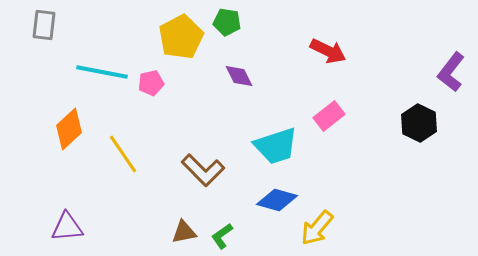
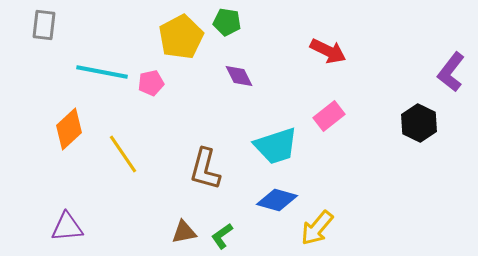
brown L-shape: moved 2 px right, 1 px up; rotated 60 degrees clockwise
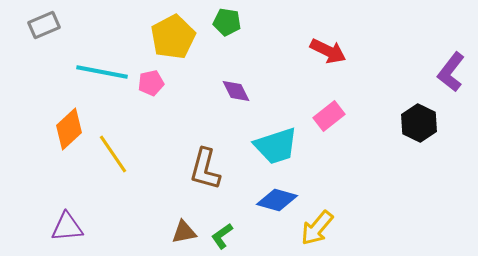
gray rectangle: rotated 60 degrees clockwise
yellow pentagon: moved 8 px left
purple diamond: moved 3 px left, 15 px down
yellow line: moved 10 px left
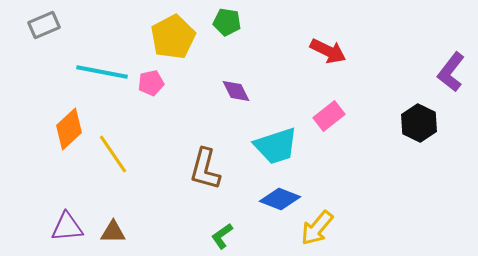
blue diamond: moved 3 px right, 1 px up; rotated 6 degrees clockwise
brown triangle: moved 71 px left; rotated 12 degrees clockwise
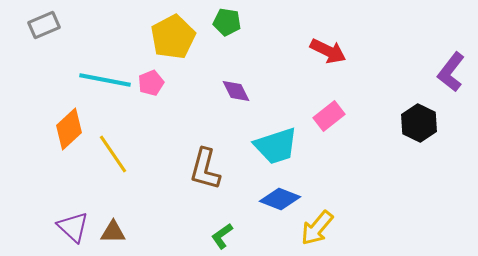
cyan line: moved 3 px right, 8 px down
pink pentagon: rotated 10 degrees counterclockwise
purple triangle: moved 6 px right; rotated 48 degrees clockwise
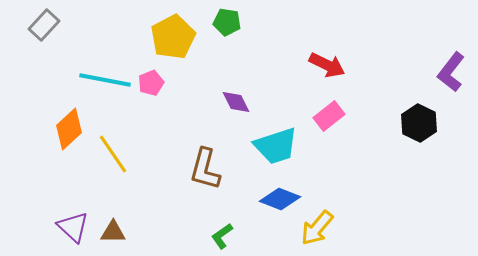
gray rectangle: rotated 24 degrees counterclockwise
red arrow: moved 1 px left, 14 px down
purple diamond: moved 11 px down
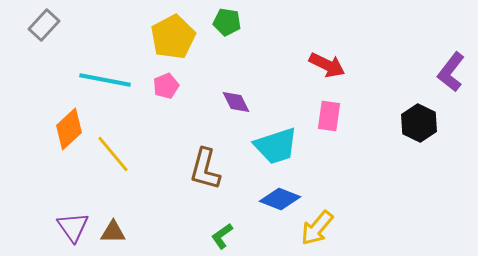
pink pentagon: moved 15 px right, 3 px down
pink rectangle: rotated 44 degrees counterclockwise
yellow line: rotated 6 degrees counterclockwise
purple triangle: rotated 12 degrees clockwise
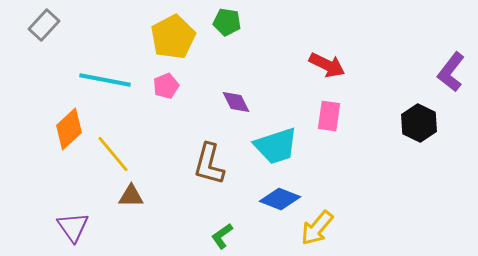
brown L-shape: moved 4 px right, 5 px up
brown triangle: moved 18 px right, 36 px up
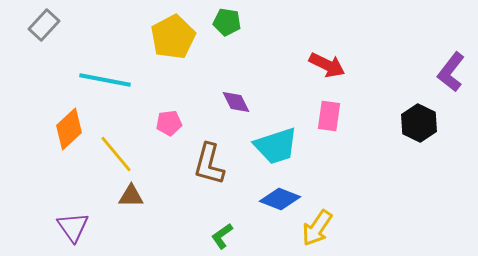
pink pentagon: moved 3 px right, 37 px down; rotated 15 degrees clockwise
yellow line: moved 3 px right
yellow arrow: rotated 6 degrees counterclockwise
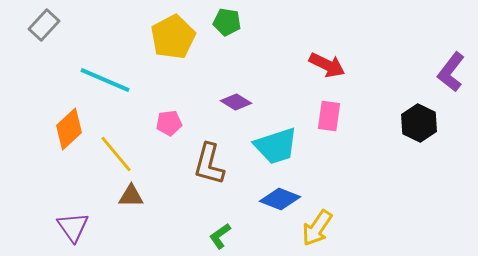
cyan line: rotated 12 degrees clockwise
purple diamond: rotated 32 degrees counterclockwise
green L-shape: moved 2 px left
